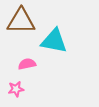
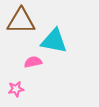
pink semicircle: moved 6 px right, 2 px up
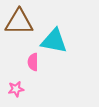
brown triangle: moved 2 px left, 1 px down
pink semicircle: rotated 78 degrees counterclockwise
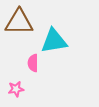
cyan triangle: rotated 20 degrees counterclockwise
pink semicircle: moved 1 px down
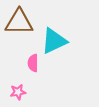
cyan triangle: rotated 16 degrees counterclockwise
pink star: moved 2 px right, 3 px down
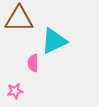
brown triangle: moved 3 px up
pink star: moved 3 px left, 1 px up
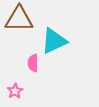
pink star: rotated 21 degrees counterclockwise
